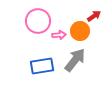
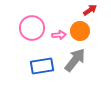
red arrow: moved 4 px left, 6 px up
pink circle: moved 6 px left, 7 px down
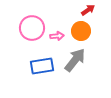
red arrow: moved 2 px left
orange circle: moved 1 px right
pink arrow: moved 2 px left, 1 px down
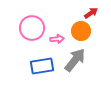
red arrow: moved 3 px right, 3 px down
pink arrow: moved 3 px down
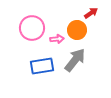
orange circle: moved 4 px left, 1 px up
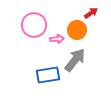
pink circle: moved 2 px right, 3 px up
blue rectangle: moved 6 px right, 9 px down
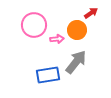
gray arrow: moved 1 px right, 2 px down
